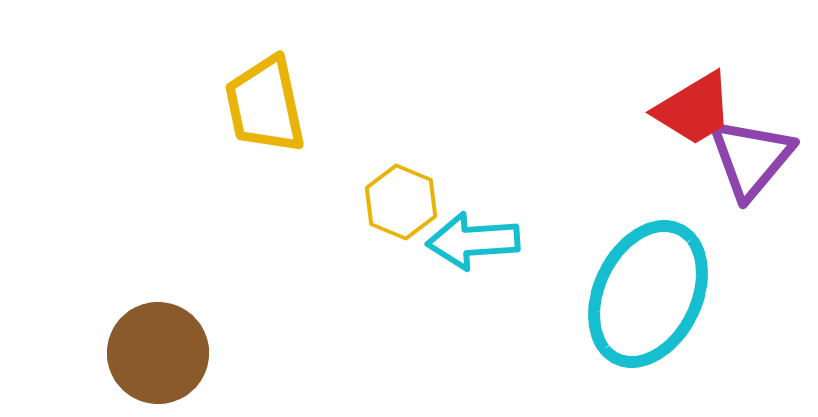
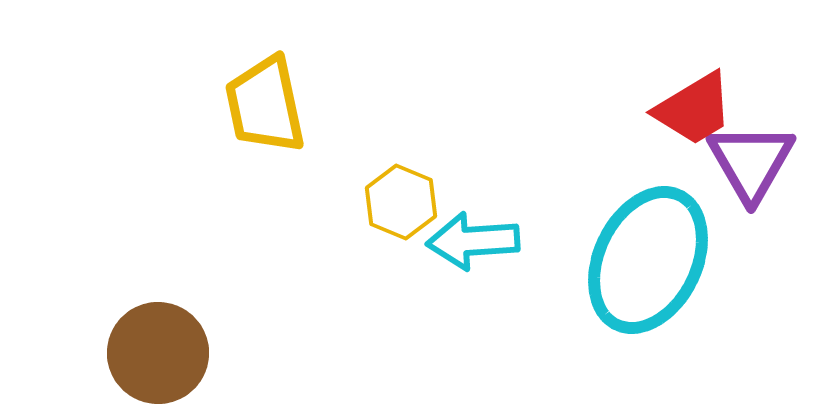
purple triangle: moved 4 px down; rotated 10 degrees counterclockwise
cyan ellipse: moved 34 px up
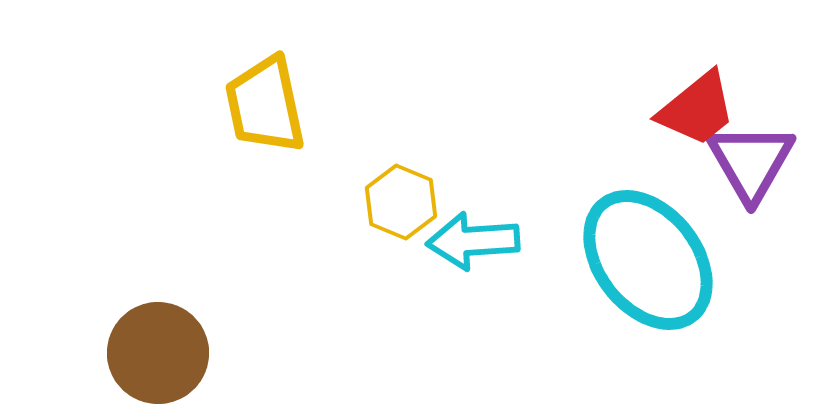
red trapezoid: moved 3 px right; rotated 8 degrees counterclockwise
cyan ellipse: rotated 64 degrees counterclockwise
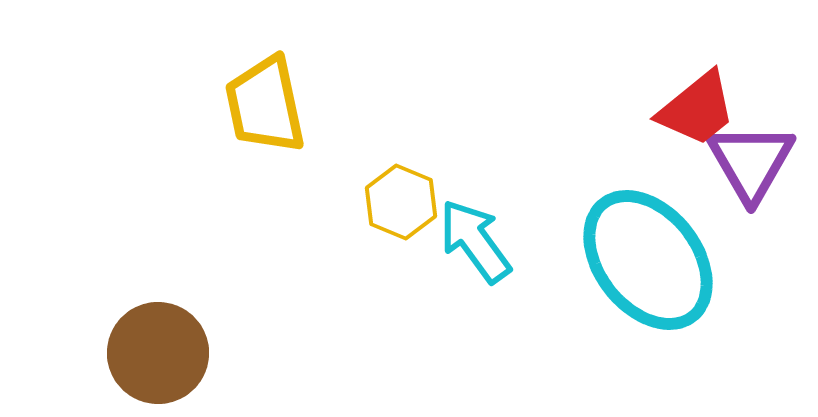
cyan arrow: moved 2 px right; rotated 58 degrees clockwise
